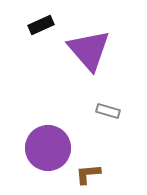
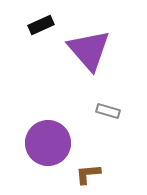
purple circle: moved 5 px up
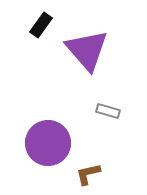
black rectangle: rotated 30 degrees counterclockwise
purple triangle: moved 2 px left
brown L-shape: rotated 8 degrees counterclockwise
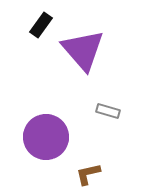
purple triangle: moved 4 px left
purple circle: moved 2 px left, 6 px up
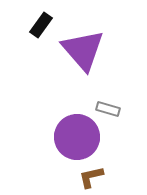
gray rectangle: moved 2 px up
purple circle: moved 31 px right
brown L-shape: moved 3 px right, 3 px down
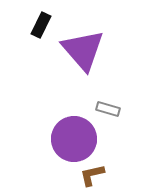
black rectangle: rotated 10 degrees counterclockwise
purple circle: moved 3 px left, 2 px down
brown L-shape: moved 1 px right, 2 px up
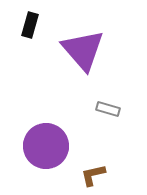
black rectangle: moved 11 px left; rotated 10 degrees counterclockwise
purple circle: moved 28 px left, 7 px down
brown L-shape: moved 1 px right
